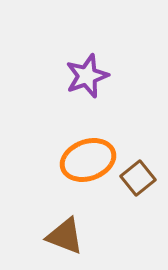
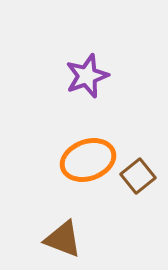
brown square: moved 2 px up
brown triangle: moved 2 px left, 3 px down
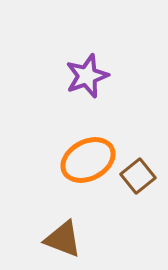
orange ellipse: rotated 8 degrees counterclockwise
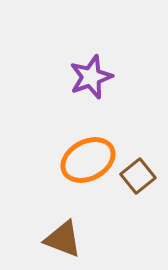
purple star: moved 4 px right, 1 px down
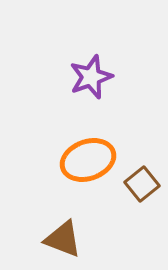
orange ellipse: rotated 8 degrees clockwise
brown square: moved 4 px right, 8 px down
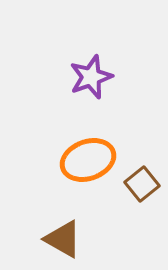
brown triangle: rotated 9 degrees clockwise
